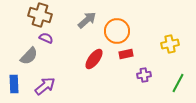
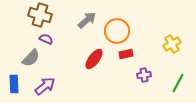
purple semicircle: moved 1 px down
yellow cross: moved 2 px right; rotated 18 degrees counterclockwise
gray semicircle: moved 2 px right, 2 px down
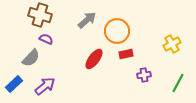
blue rectangle: rotated 48 degrees clockwise
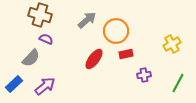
orange circle: moved 1 px left
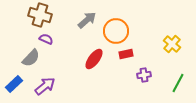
yellow cross: rotated 18 degrees counterclockwise
